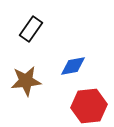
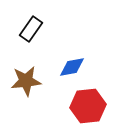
blue diamond: moved 1 px left, 1 px down
red hexagon: moved 1 px left
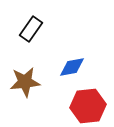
brown star: moved 1 px left, 1 px down
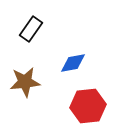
blue diamond: moved 1 px right, 4 px up
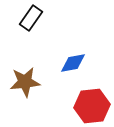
black rectangle: moved 11 px up
red hexagon: moved 4 px right
